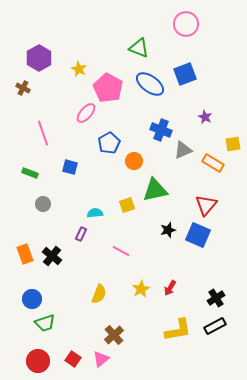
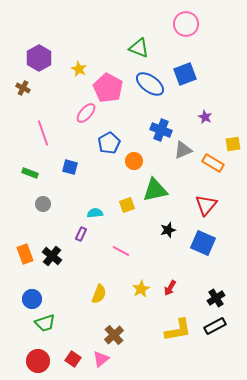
blue square at (198, 235): moved 5 px right, 8 px down
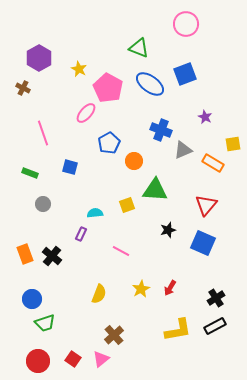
green triangle at (155, 190): rotated 16 degrees clockwise
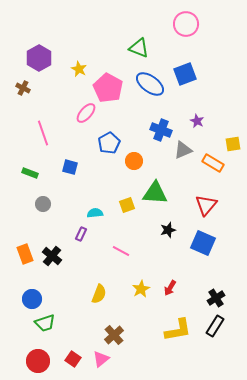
purple star at (205, 117): moved 8 px left, 4 px down
green triangle at (155, 190): moved 3 px down
black rectangle at (215, 326): rotated 30 degrees counterclockwise
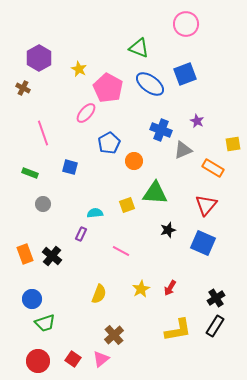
orange rectangle at (213, 163): moved 5 px down
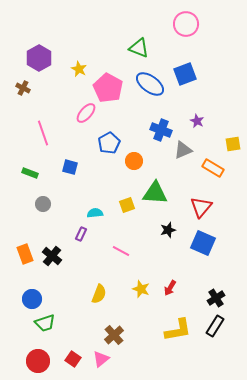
red triangle at (206, 205): moved 5 px left, 2 px down
yellow star at (141, 289): rotated 24 degrees counterclockwise
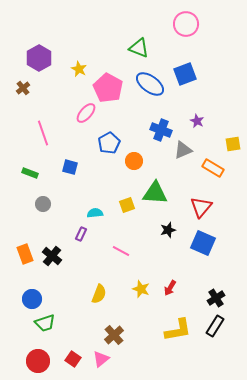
brown cross at (23, 88): rotated 24 degrees clockwise
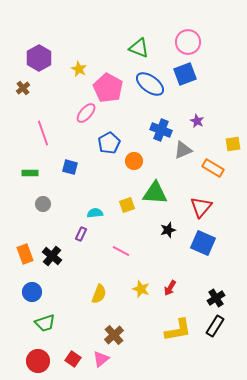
pink circle at (186, 24): moved 2 px right, 18 px down
green rectangle at (30, 173): rotated 21 degrees counterclockwise
blue circle at (32, 299): moved 7 px up
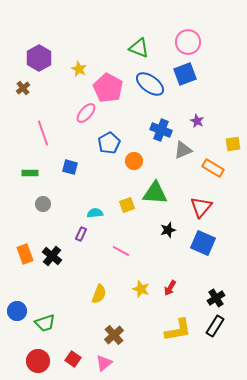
blue circle at (32, 292): moved 15 px left, 19 px down
pink triangle at (101, 359): moved 3 px right, 4 px down
